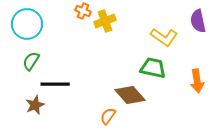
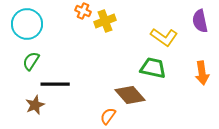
purple semicircle: moved 2 px right
orange arrow: moved 5 px right, 8 px up
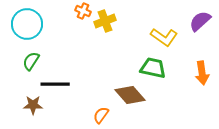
purple semicircle: rotated 60 degrees clockwise
brown star: moved 2 px left; rotated 24 degrees clockwise
orange semicircle: moved 7 px left, 1 px up
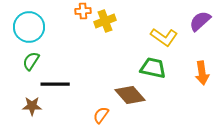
orange cross: rotated 28 degrees counterclockwise
cyan circle: moved 2 px right, 3 px down
brown star: moved 1 px left, 1 px down
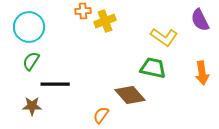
purple semicircle: moved 1 px up; rotated 75 degrees counterclockwise
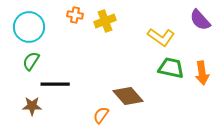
orange cross: moved 8 px left, 4 px down; rotated 14 degrees clockwise
purple semicircle: rotated 15 degrees counterclockwise
yellow L-shape: moved 3 px left
green trapezoid: moved 18 px right
brown diamond: moved 2 px left, 1 px down
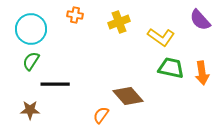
yellow cross: moved 14 px right, 1 px down
cyan circle: moved 2 px right, 2 px down
brown star: moved 2 px left, 4 px down
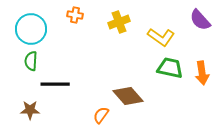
green semicircle: rotated 30 degrees counterclockwise
green trapezoid: moved 1 px left
